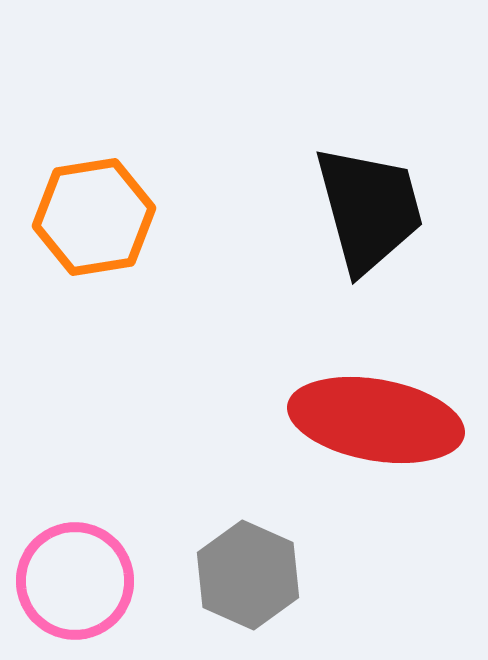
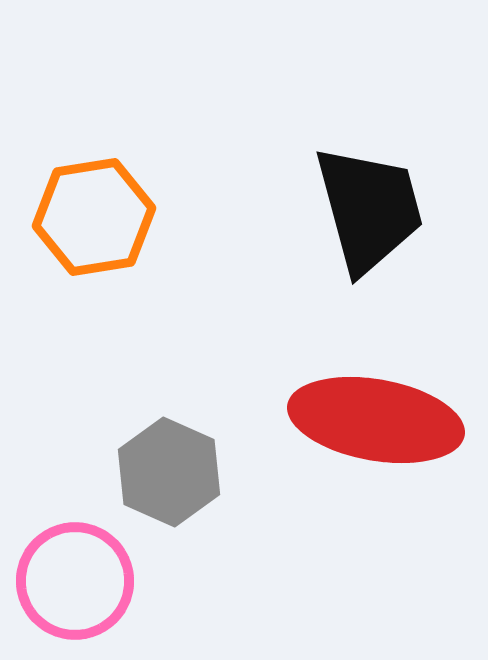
gray hexagon: moved 79 px left, 103 px up
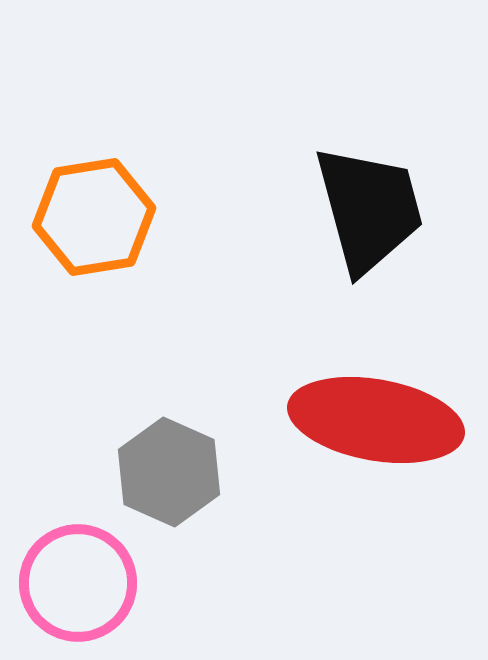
pink circle: moved 3 px right, 2 px down
